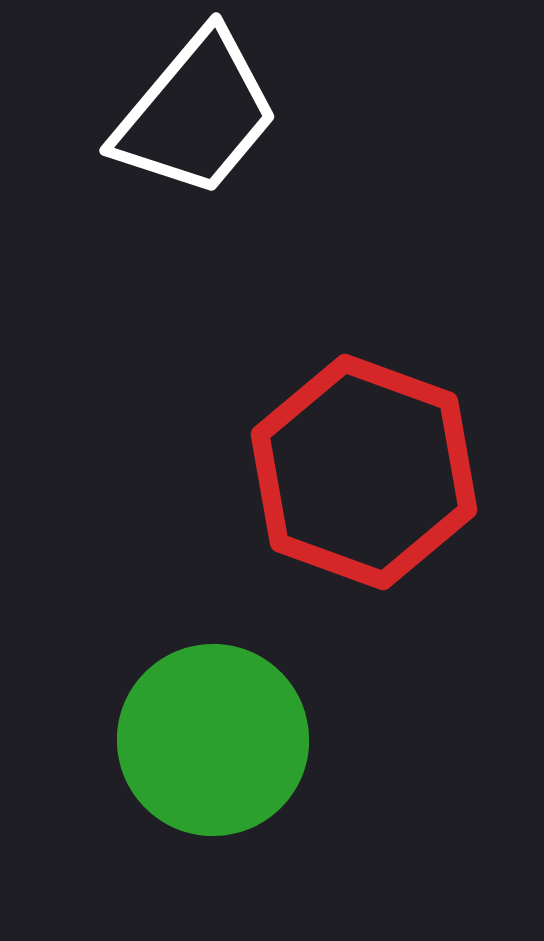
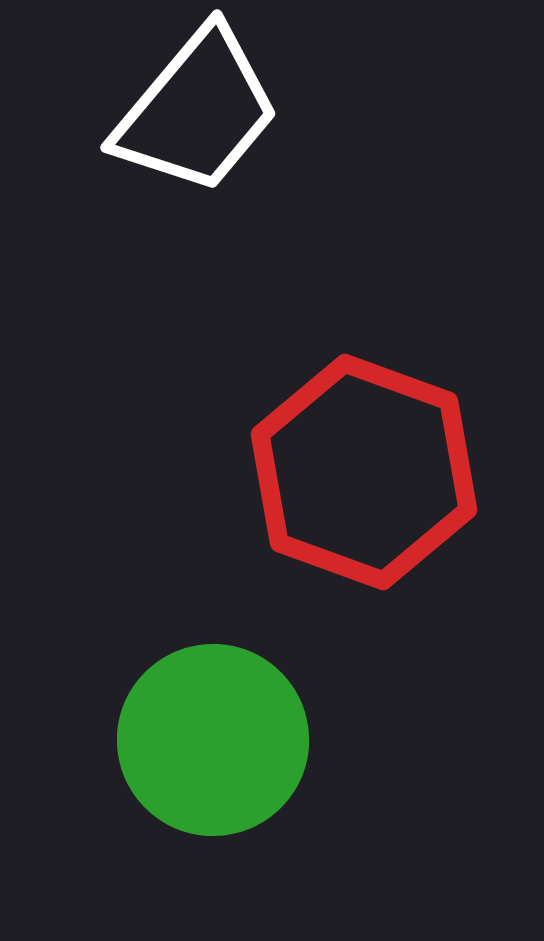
white trapezoid: moved 1 px right, 3 px up
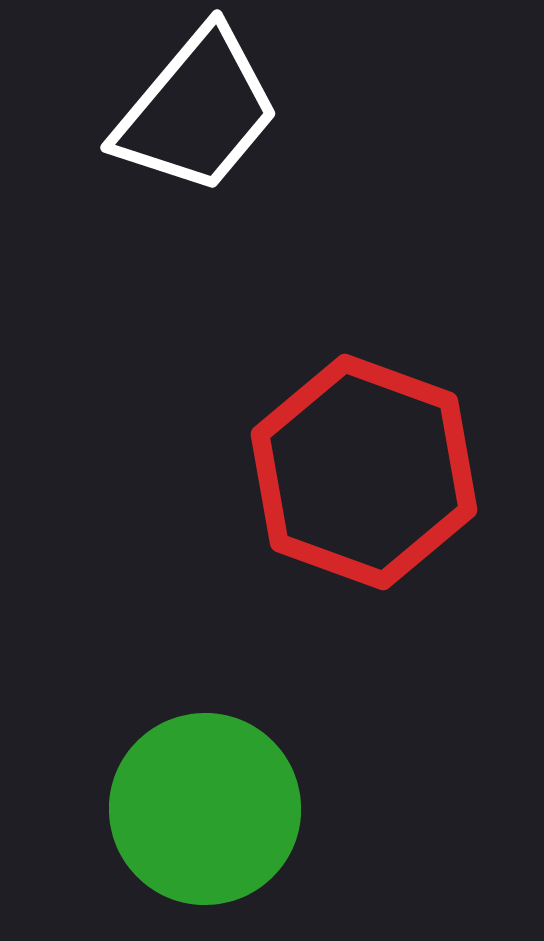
green circle: moved 8 px left, 69 px down
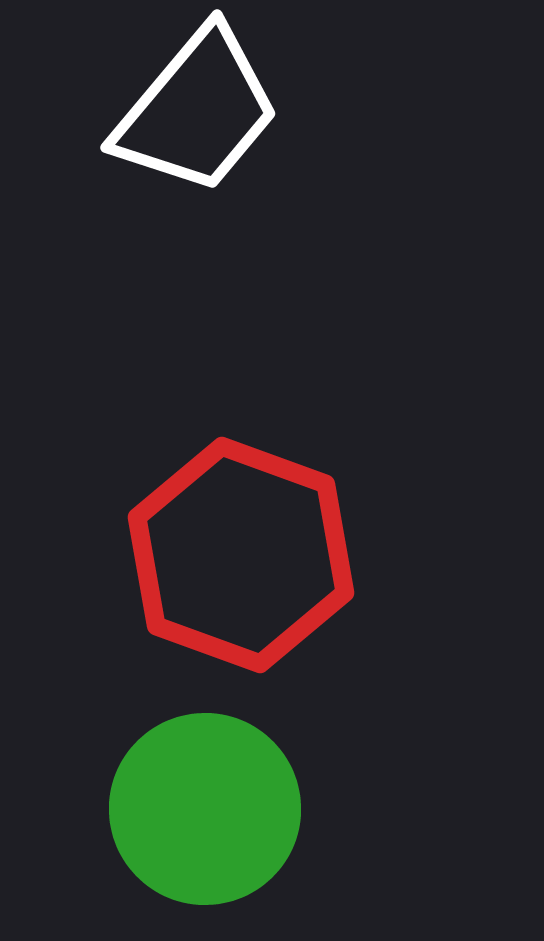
red hexagon: moved 123 px left, 83 px down
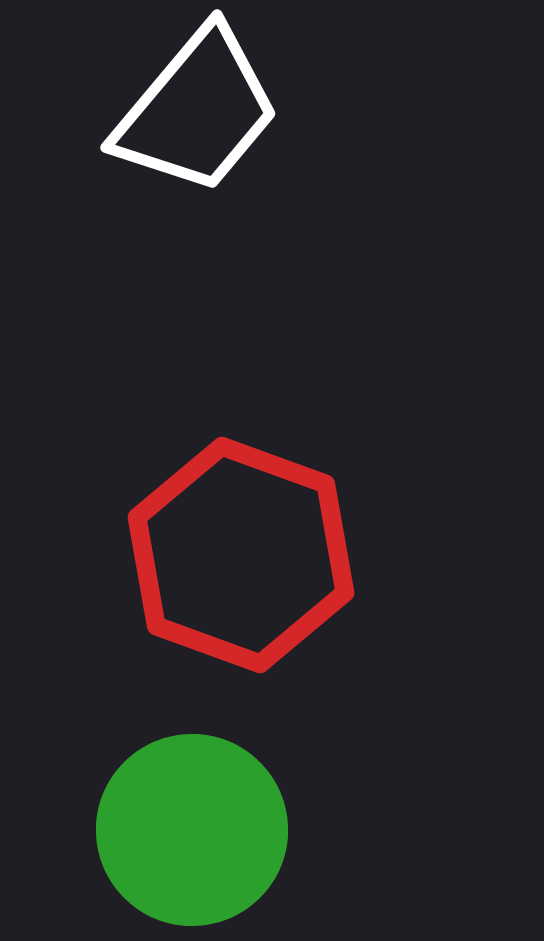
green circle: moved 13 px left, 21 px down
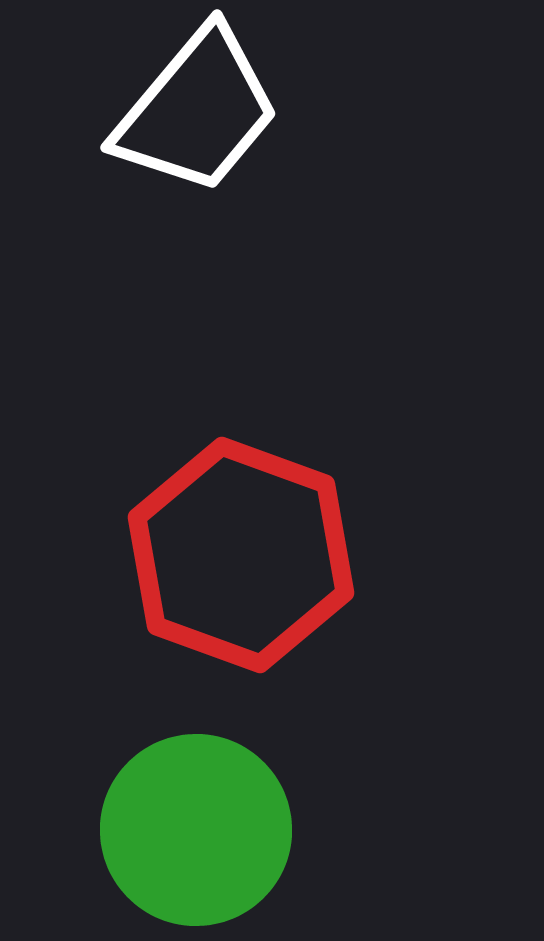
green circle: moved 4 px right
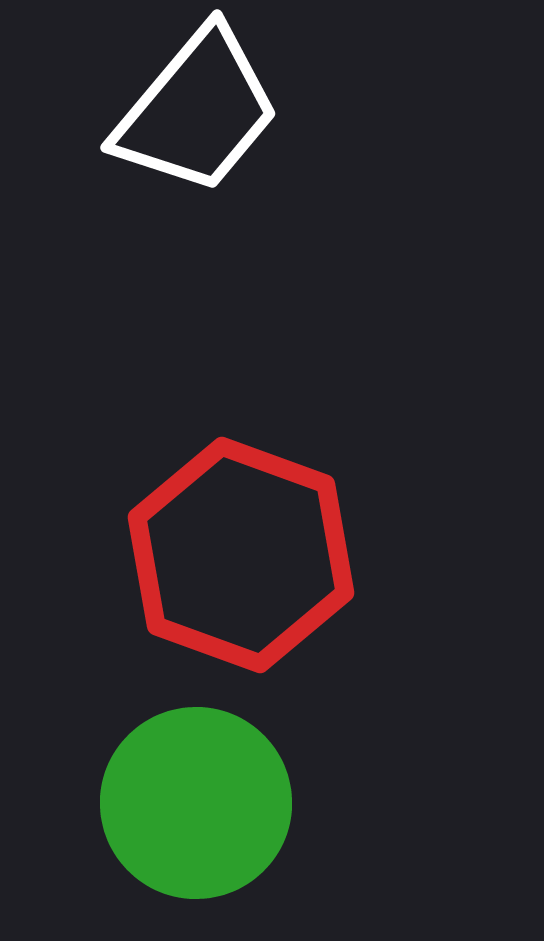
green circle: moved 27 px up
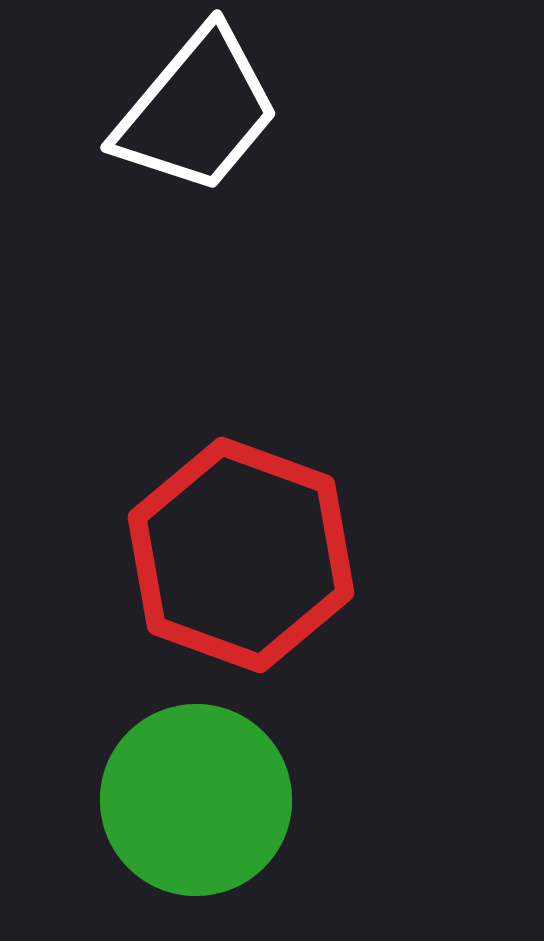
green circle: moved 3 px up
